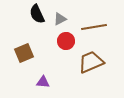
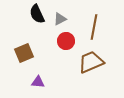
brown line: rotated 70 degrees counterclockwise
purple triangle: moved 5 px left
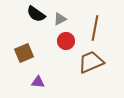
black semicircle: moved 1 px left; rotated 30 degrees counterclockwise
brown line: moved 1 px right, 1 px down
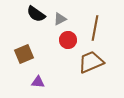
red circle: moved 2 px right, 1 px up
brown square: moved 1 px down
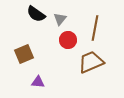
gray triangle: rotated 24 degrees counterclockwise
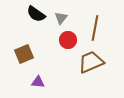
gray triangle: moved 1 px right, 1 px up
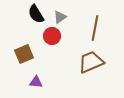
black semicircle: rotated 24 degrees clockwise
gray triangle: moved 1 px left, 1 px up; rotated 16 degrees clockwise
red circle: moved 16 px left, 4 px up
purple triangle: moved 2 px left
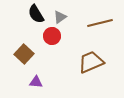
brown line: moved 5 px right, 5 px up; rotated 65 degrees clockwise
brown square: rotated 24 degrees counterclockwise
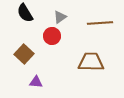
black semicircle: moved 11 px left, 1 px up
brown line: rotated 10 degrees clockwise
brown trapezoid: rotated 24 degrees clockwise
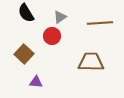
black semicircle: moved 1 px right
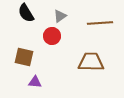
gray triangle: moved 1 px up
brown square: moved 3 px down; rotated 30 degrees counterclockwise
purple triangle: moved 1 px left
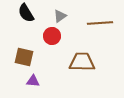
brown trapezoid: moved 9 px left
purple triangle: moved 2 px left, 1 px up
